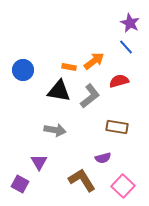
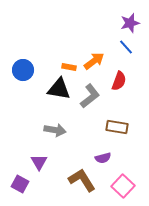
purple star: rotated 30 degrees clockwise
red semicircle: rotated 126 degrees clockwise
black triangle: moved 2 px up
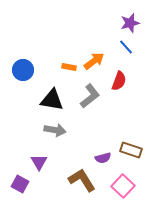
black triangle: moved 7 px left, 11 px down
brown rectangle: moved 14 px right, 23 px down; rotated 10 degrees clockwise
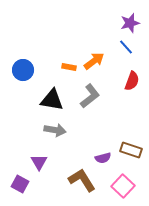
red semicircle: moved 13 px right
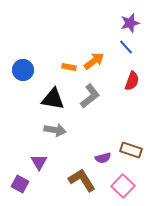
black triangle: moved 1 px right, 1 px up
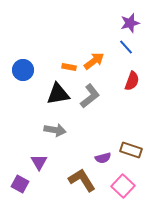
black triangle: moved 5 px right, 5 px up; rotated 20 degrees counterclockwise
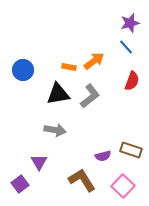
purple semicircle: moved 2 px up
purple square: rotated 24 degrees clockwise
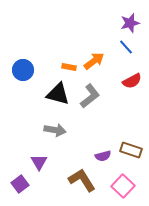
red semicircle: rotated 42 degrees clockwise
black triangle: rotated 25 degrees clockwise
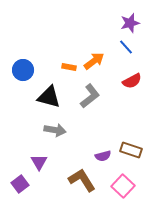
black triangle: moved 9 px left, 3 px down
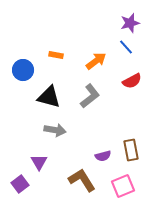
orange arrow: moved 2 px right
orange rectangle: moved 13 px left, 12 px up
brown rectangle: rotated 60 degrees clockwise
pink square: rotated 25 degrees clockwise
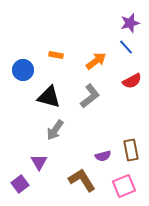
gray arrow: rotated 115 degrees clockwise
pink square: moved 1 px right
